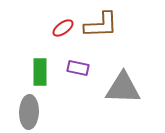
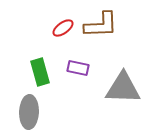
green rectangle: rotated 16 degrees counterclockwise
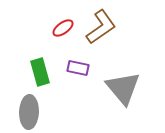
brown L-shape: moved 2 px down; rotated 33 degrees counterclockwise
gray triangle: rotated 48 degrees clockwise
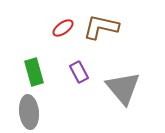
brown L-shape: rotated 132 degrees counterclockwise
purple rectangle: moved 1 px right, 4 px down; rotated 50 degrees clockwise
green rectangle: moved 6 px left
gray ellipse: rotated 8 degrees counterclockwise
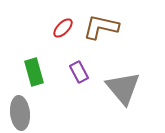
red ellipse: rotated 10 degrees counterclockwise
gray ellipse: moved 9 px left, 1 px down
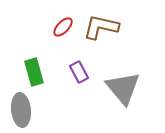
red ellipse: moved 1 px up
gray ellipse: moved 1 px right, 3 px up
